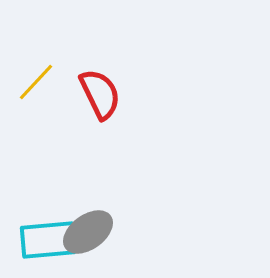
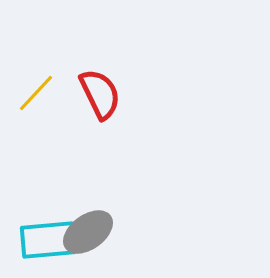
yellow line: moved 11 px down
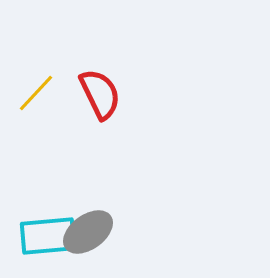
cyan rectangle: moved 4 px up
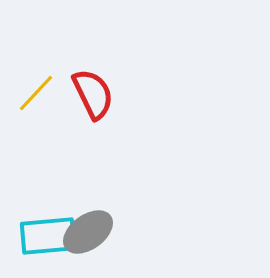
red semicircle: moved 7 px left
